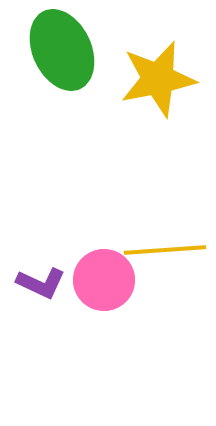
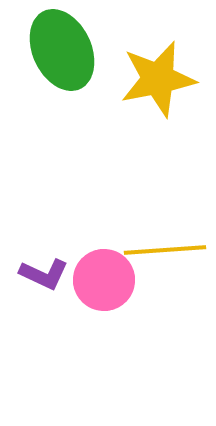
purple L-shape: moved 3 px right, 9 px up
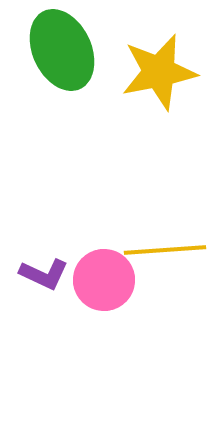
yellow star: moved 1 px right, 7 px up
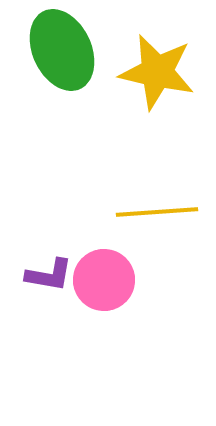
yellow star: moved 2 px left; rotated 24 degrees clockwise
yellow line: moved 8 px left, 38 px up
purple L-shape: moved 5 px right, 1 px down; rotated 15 degrees counterclockwise
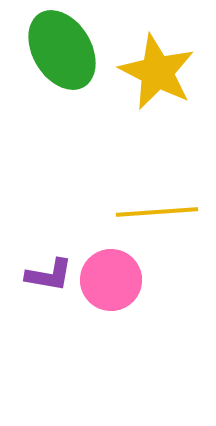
green ellipse: rotated 6 degrees counterclockwise
yellow star: rotated 14 degrees clockwise
pink circle: moved 7 px right
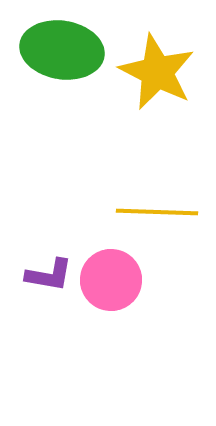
green ellipse: rotated 50 degrees counterclockwise
yellow line: rotated 6 degrees clockwise
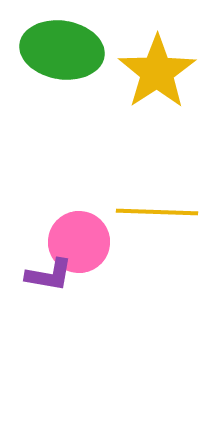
yellow star: rotated 12 degrees clockwise
pink circle: moved 32 px left, 38 px up
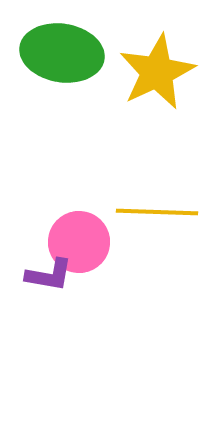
green ellipse: moved 3 px down
yellow star: rotated 8 degrees clockwise
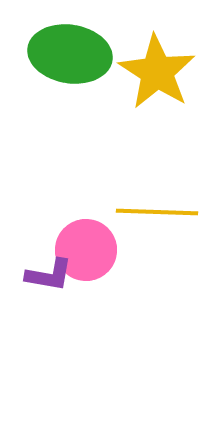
green ellipse: moved 8 px right, 1 px down
yellow star: rotated 14 degrees counterclockwise
pink circle: moved 7 px right, 8 px down
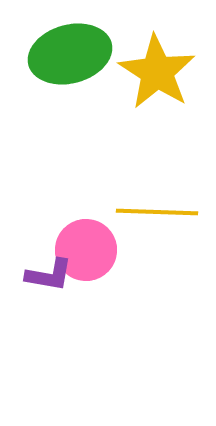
green ellipse: rotated 24 degrees counterclockwise
